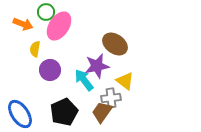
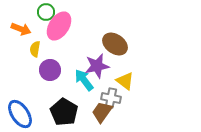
orange arrow: moved 2 px left, 5 px down
gray cross: rotated 18 degrees clockwise
black pentagon: rotated 16 degrees counterclockwise
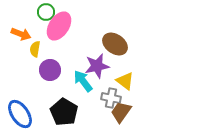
orange arrow: moved 5 px down
cyan arrow: moved 1 px left, 1 px down
brown trapezoid: moved 19 px right
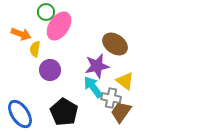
cyan arrow: moved 10 px right, 6 px down
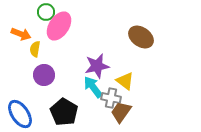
brown ellipse: moved 26 px right, 7 px up
purple circle: moved 6 px left, 5 px down
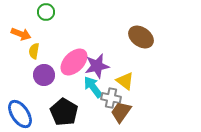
pink ellipse: moved 15 px right, 36 px down; rotated 12 degrees clockwise
yellow semicircle: moved 1 px left, 2 px down
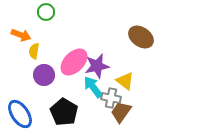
orange arrow: moved 1 px down
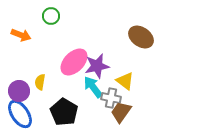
green circle: moved 5 px right, 4 px down
yellow semicircle: moved 6 px right, 31 px down
purple circle: moved 25 px left, 16 px down
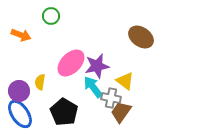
pink ellipse: moved 3 px left, 1 px down
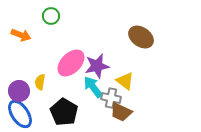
brown trapezoid: rotated 100 degrees counterclockwise
